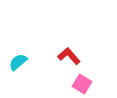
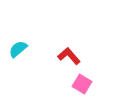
cyan semicircle: moved 13 px up
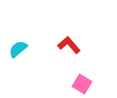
red L-shape: moved 11 px up
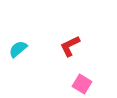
red L-shape: moved 1 px right, 1 px down; rotated 75 degrees counterclockwise
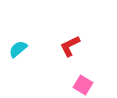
pink square: moved 1 px right, 1 px down
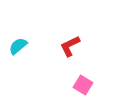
cyan semicircle: moved 3 px up
